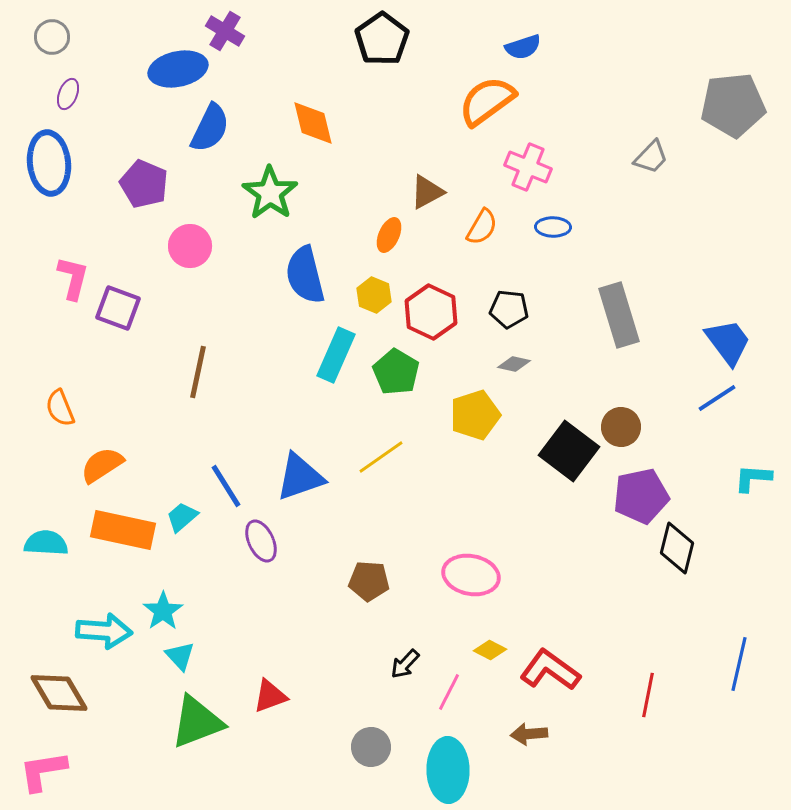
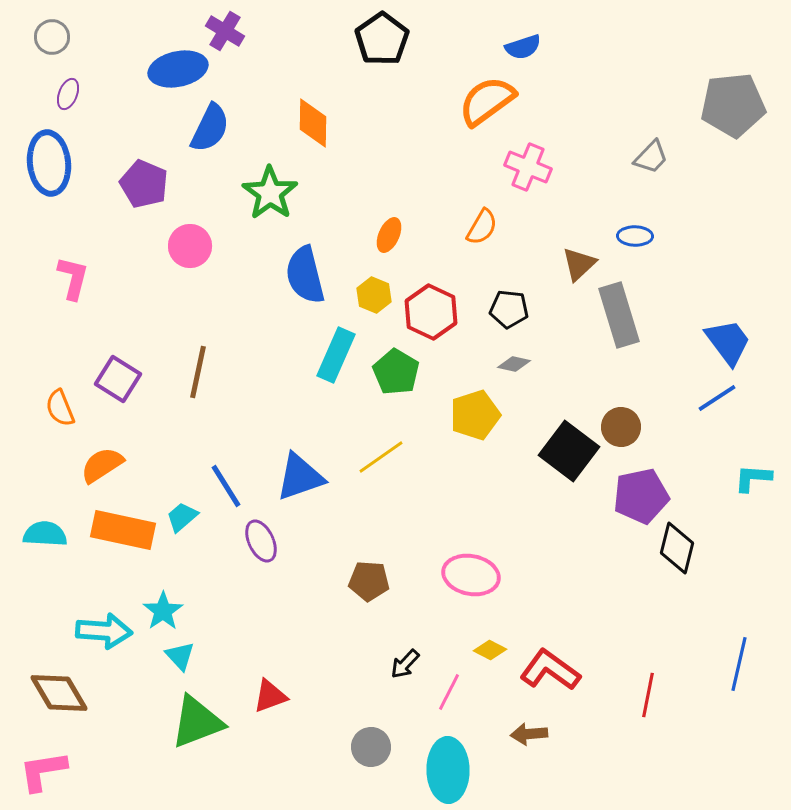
orange diamond at (313, 123): rotated 15 degrees clockwise
brown triangle at (427, 192): moved 152 px right, 72 px down; rotated 15 degrees counterclockwise
blue ellipse at (553, 227): moved 82 px right, 9 px down
purple square at (118, 308): moved 71 px down; rotated 12 degrees clockwise
cyan semicircle at (46, 543): moved 1 px left, 9 px up
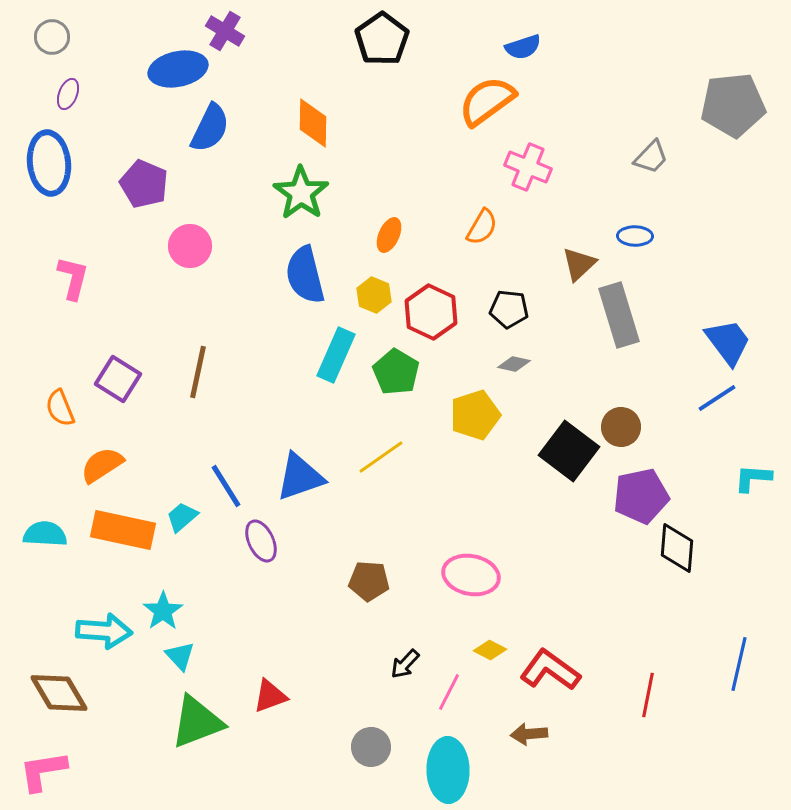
green star at (270, 193): moved 31 px right
black diamond at (677, 548): rotated 9 degrees counterclockwise
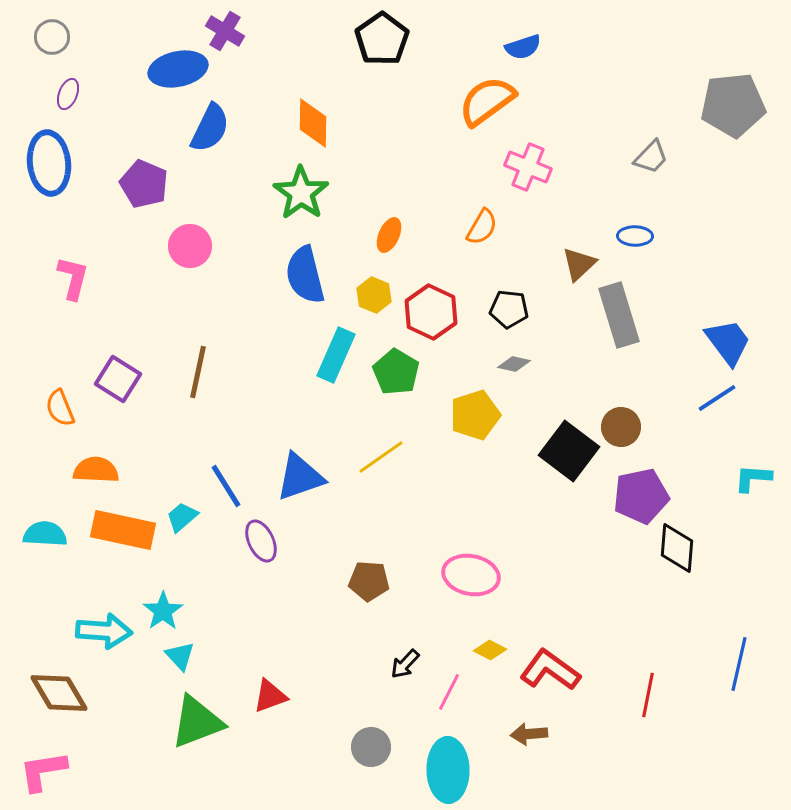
orange semicircle at (102, 465): moved 6 px left, 5 px down; rotated 36 degrees clockwise
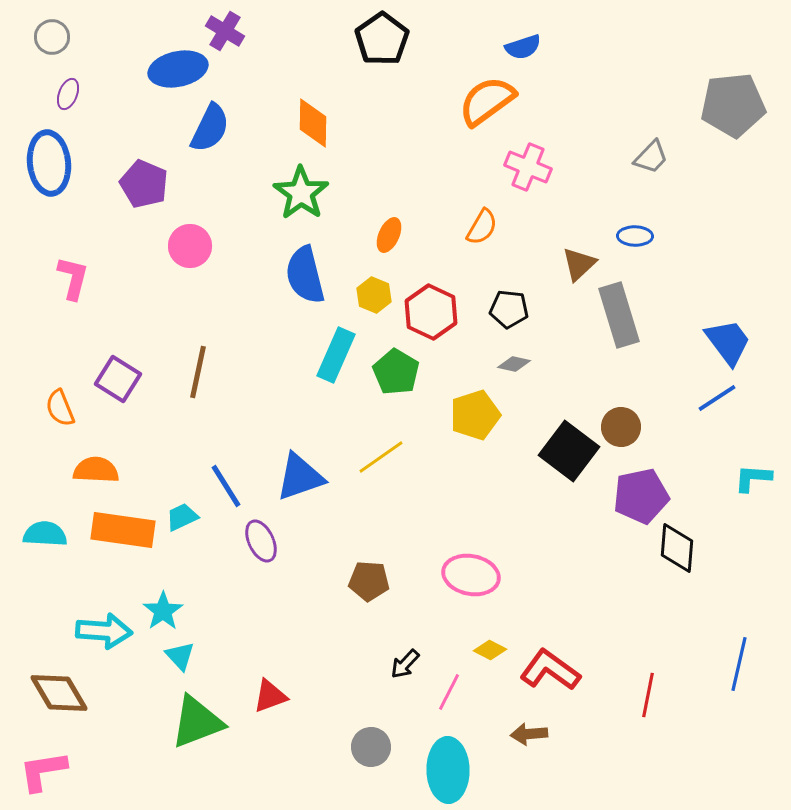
cyan trapezoid at (182, 517): rotated 16 degrees clockwise
orange rectangle at (123, 530): rotated 4 degrees counterclockwise
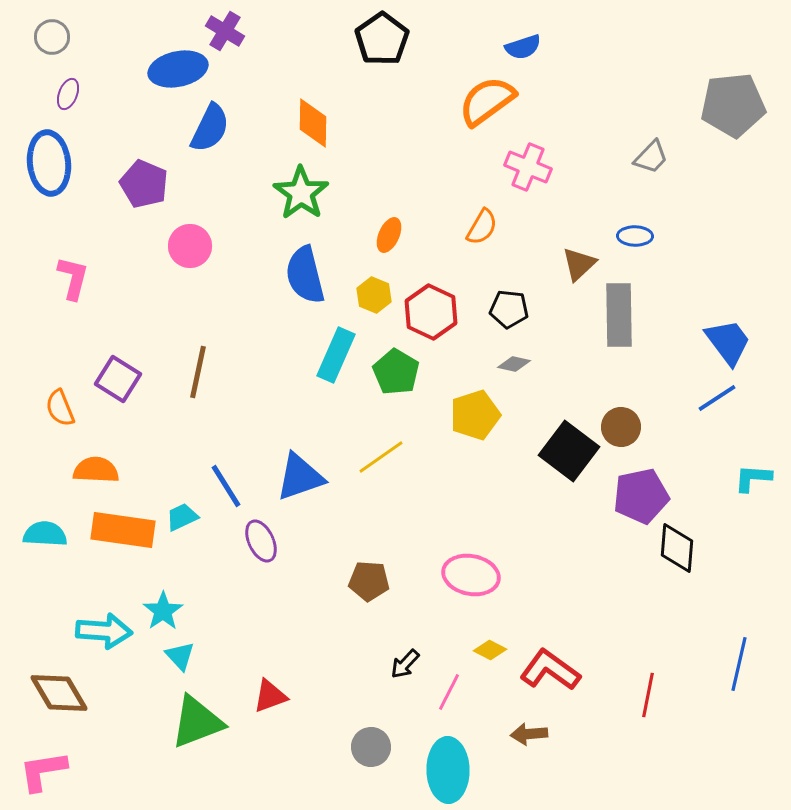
gray rectangle at (619, 315): rotated 16 degrees clockwise
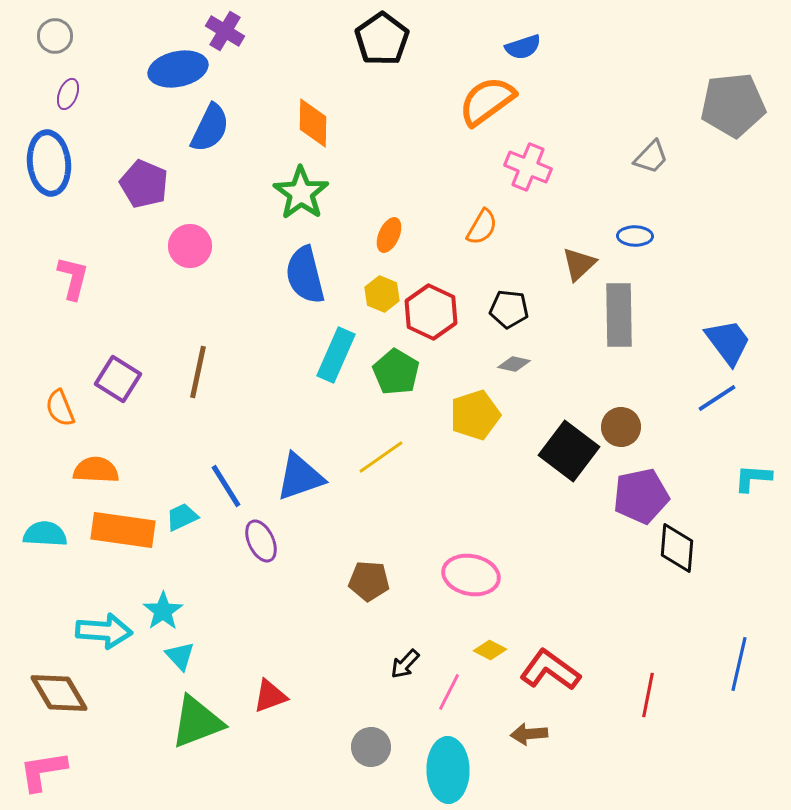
gray circle at (52, 37): moved 3 px right, 1 px up
yellow hexagon at (374, 295): moved 8 px right, 1 px up
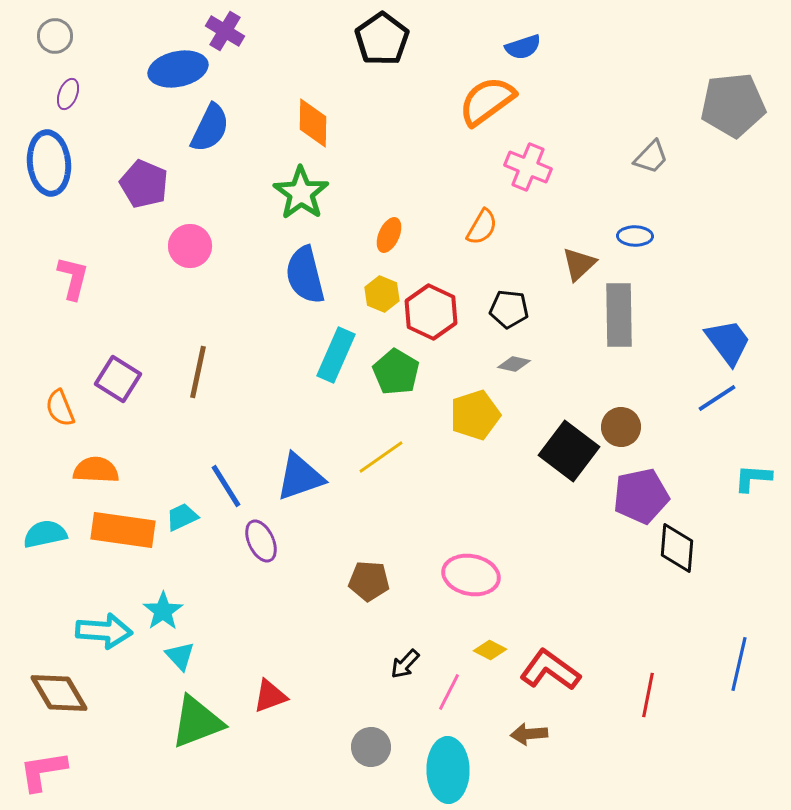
cyan semicircle at (45, 534): rotated 15 degrees counterclockwise
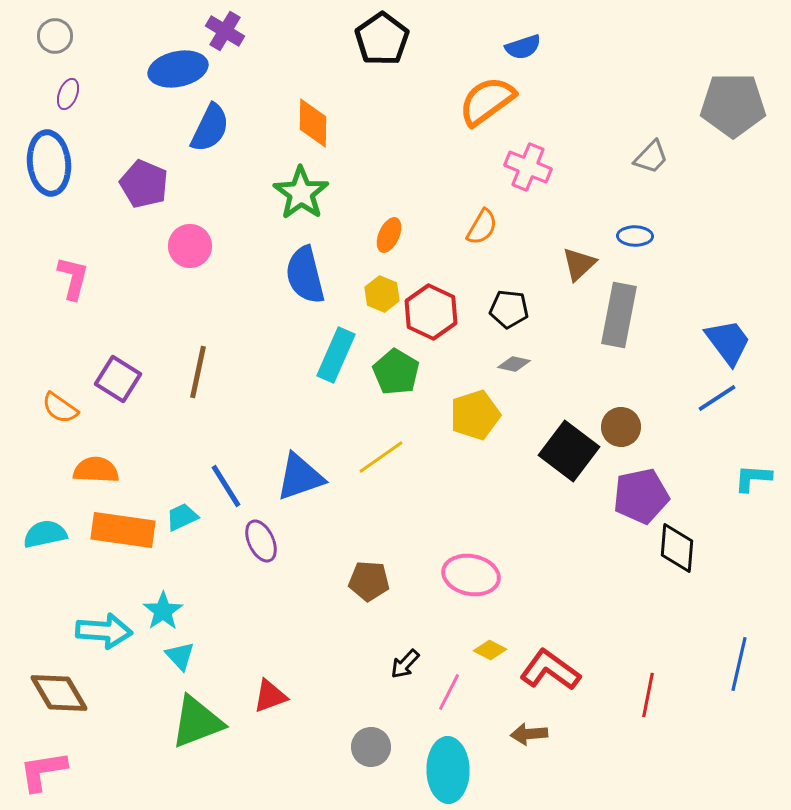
gray pentagon at (733, 105): rotated 6 degrees clockwise
gray rectangle at (619, 315): rotated 12 degrees clockwise
orange semicircle at (60, 408): rotated 33 degrees counterclockwise
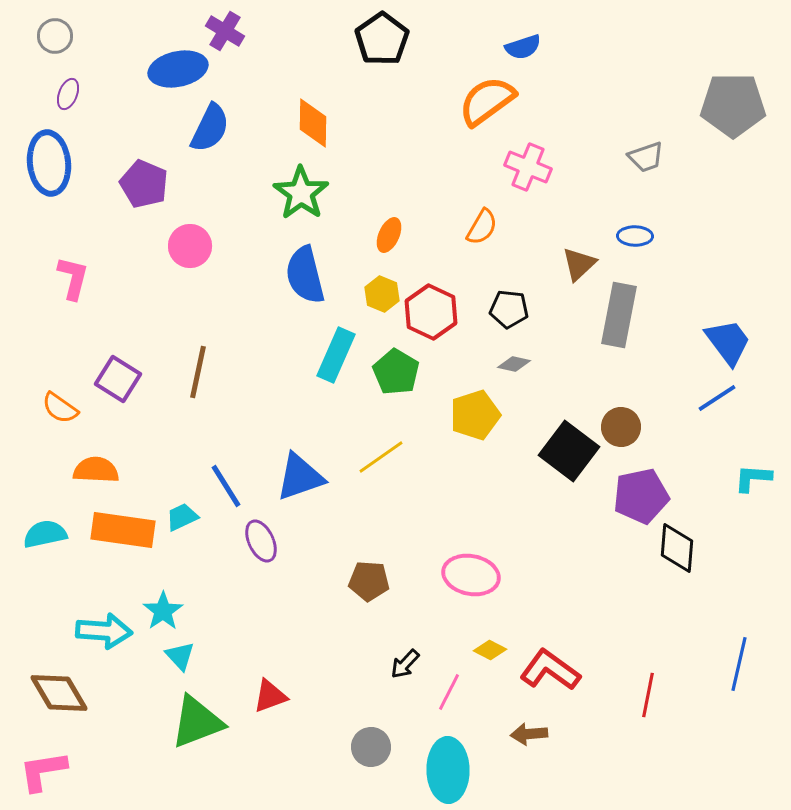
gray trapezoid at (651, 157): moved 5 px left; rotated 27 degrees clockwise
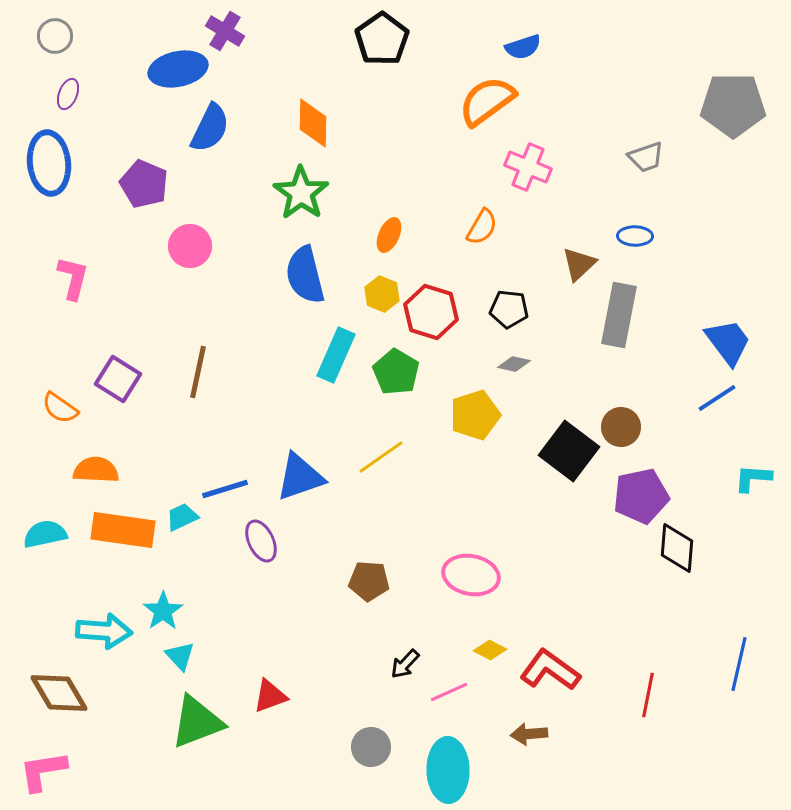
red hexagon at (431, 312): rotated 8 degrees counterclockwise
blue line at (226, 486): moved 1 px left, 3 px down; rotated 75 degrees counterclockwise
pink line at (449, 692): rotated 39 degrees clockwise
